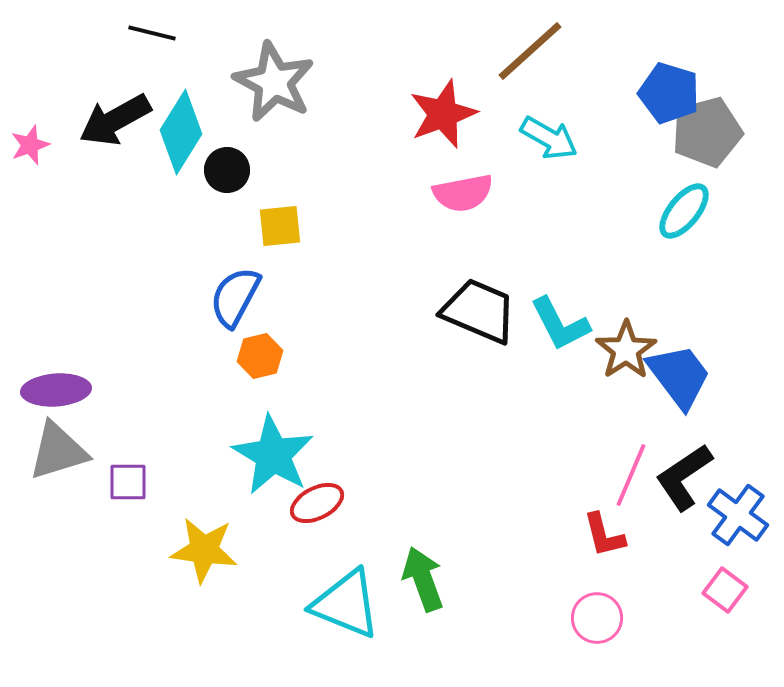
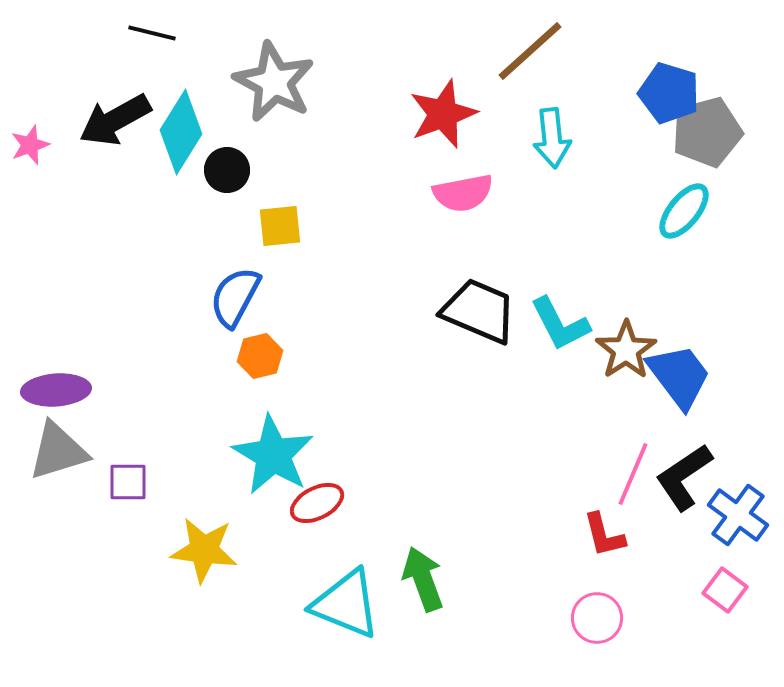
cyan arrow: moved 3 px right; rotated 54 degrees clockwise
pink line: moved 2 px right, 1 px up
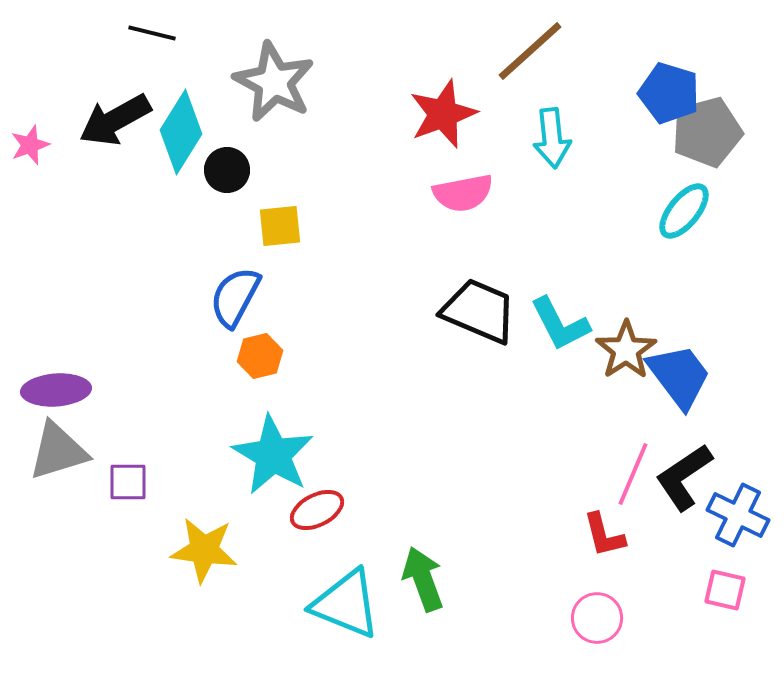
red ellipse: moved 7 px down
blue cross: rotated 10 degrees counterclockwise
pink square: rotated 24 degrees counterclockwise
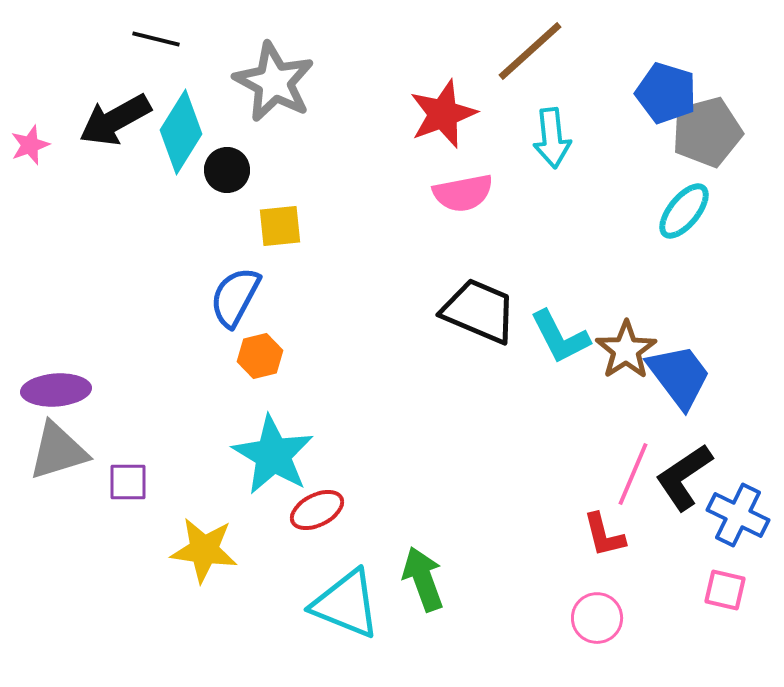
black line: moved 4 px right, 6 px down
blue pentagon: moved 3 px left
cyan L-shape: moved 13 px down
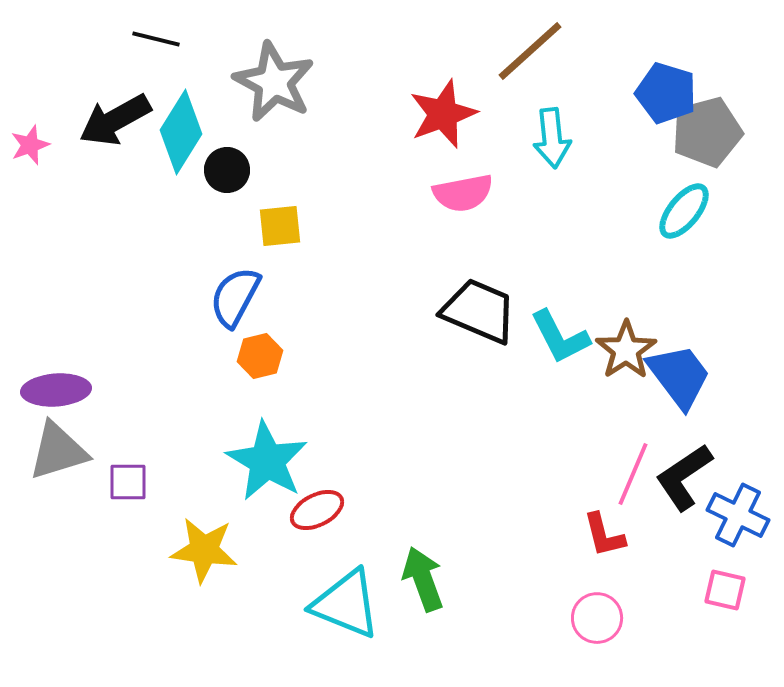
cyan star: moved 6 px left, 6 px down
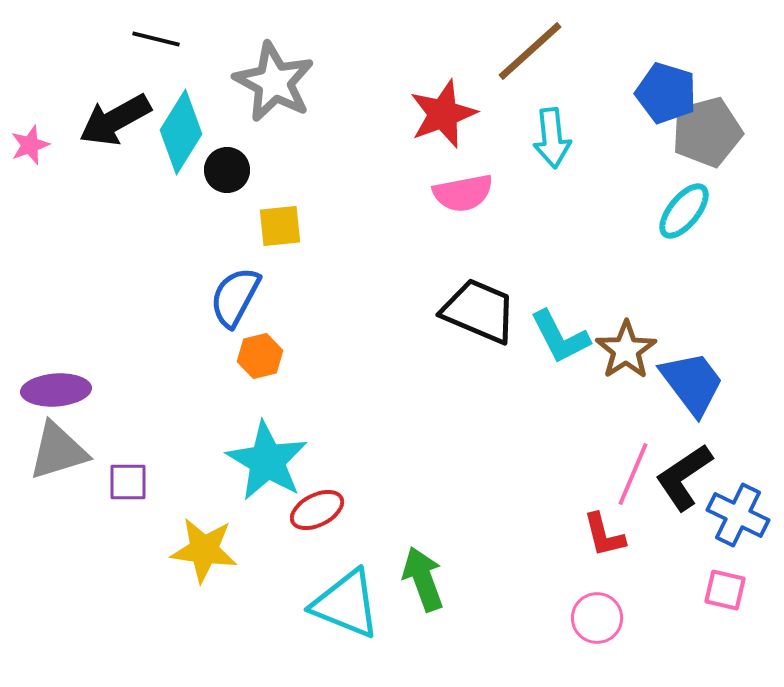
blue trapezoid: moved 13 px right, 7 px down
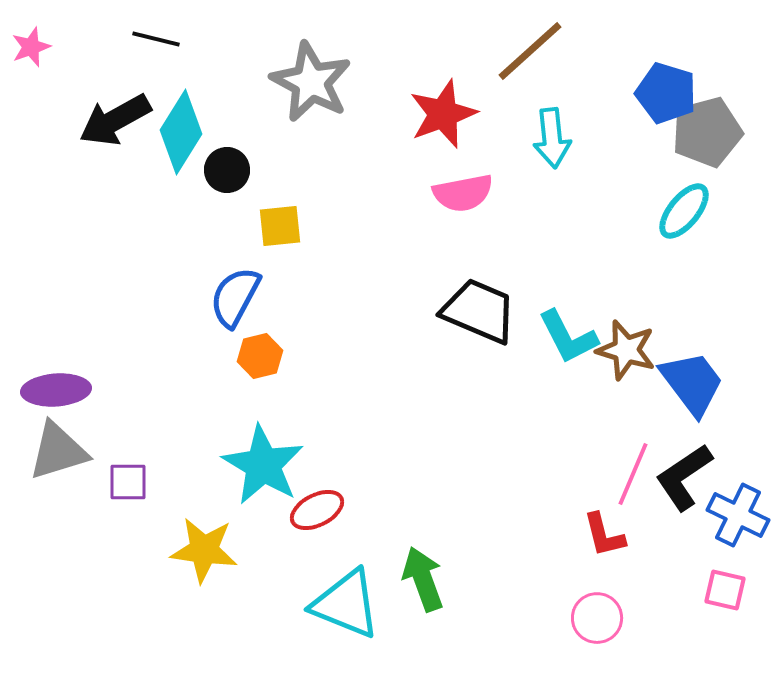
gray star: moved 37 px right
pink star: moved 1 px right, 98 px up
cyan L-shape: moved 8 px right
brown star: rotated 22 degrees counterclockwise
cyan star: moved 4 px left, 4 px down
